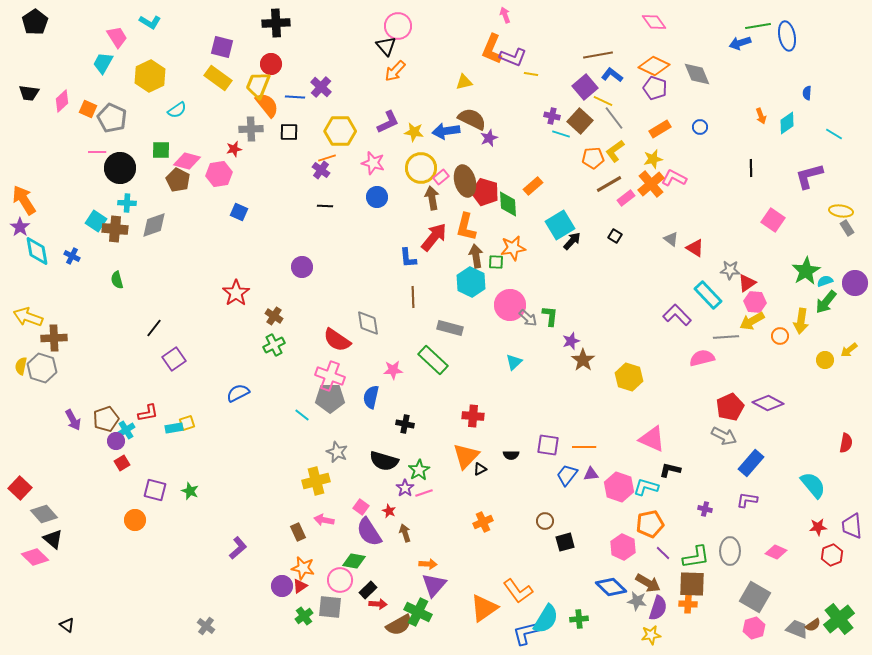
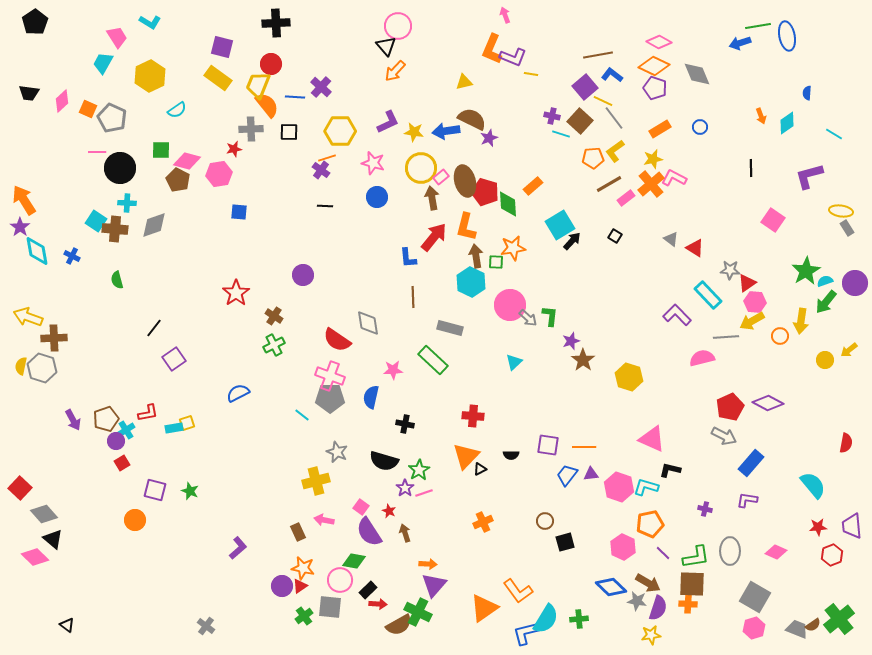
pink diamond at (654, 22): moved 5 px right, 20 px down; rotated 25 degrees counterclockwise
blue square at (239, 212): rotated 18 degrees counterclockwise
purple circle at (302, 267): moved 1 px right, 8 px down
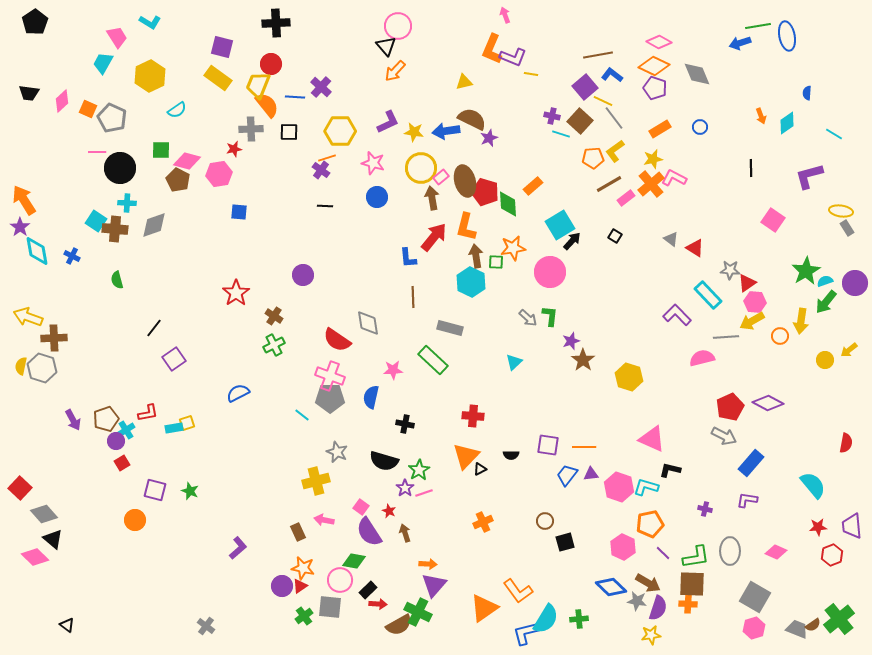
pink circle at (510, 305): moved 40 px right, 33 px up
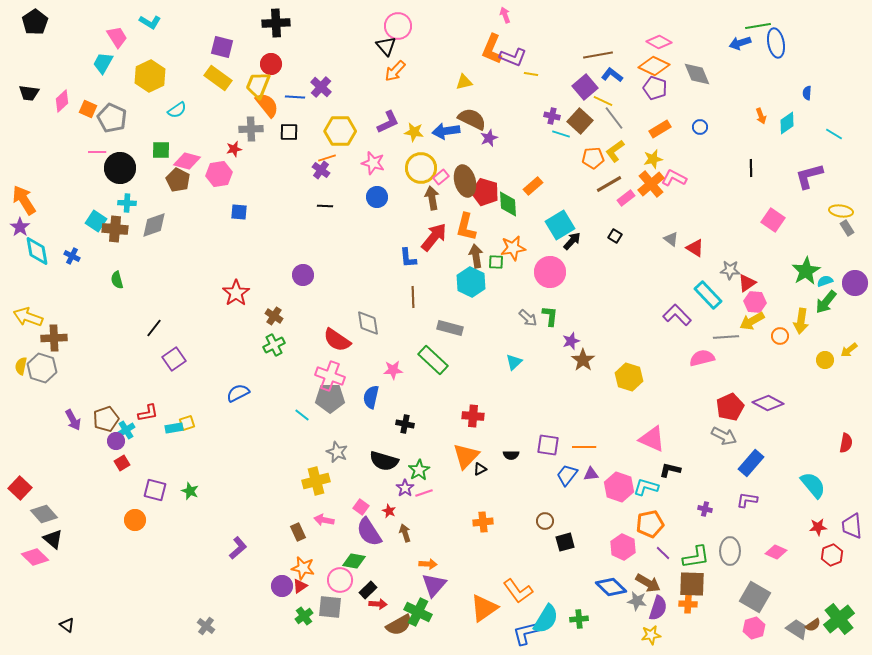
blue ellipse at (787, 36): moved 11 px left, 7 px down
orange cross at (483, 522): rotated 18 degrees clockwise
gray trapezoid at (797, 629): rotated 10 degrees clockwise
